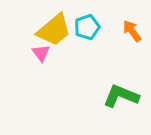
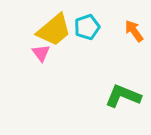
orange arrow: moved 2 px right
green L-shape: moved 2 px right
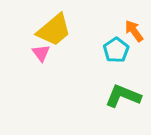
cyan pentagon: moved 29 px right, 23 px down; rotated 15 degrees counterclockwise
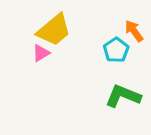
pink triangle: rotated 36 degrees clockwise
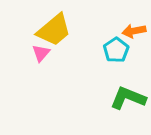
orange arrow: rotated 65 degrees counterclockwise
pink triangle: rotated 18 degrees counterclockwise
green L-shape: moved 5 px right, 2 px down
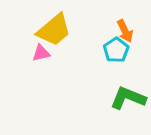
orange arrow: moved 9 px left; rotated 105 degrees counterclockwise
pink triangle: rotated 36 degrees clockwise
